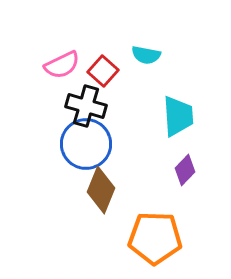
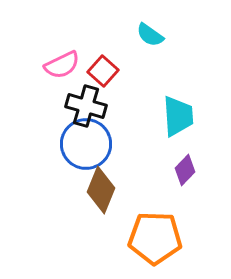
cyan semicircle: moved 4 px right, 20 px up; rotated 24 degrees clockwise
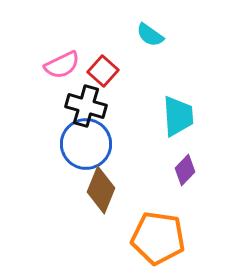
orange pentagon: moved 3 px right; rotated 6 degrees clockwise
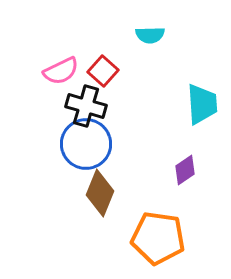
cyan semicircle: rotated 36 degrees counterclockwise
pink semicircle: moved 1 px left, 6 px down
cyan trapezoid: moved 24 px right, 12 px up
purple diamond: rotated 12 degrees clockwise
brown diamond: moved 1 px left, 3 px down
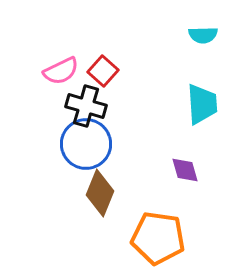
cyan semicircle: moved 53 px right
purple diamond: rotated 72 degrees counterclockwise
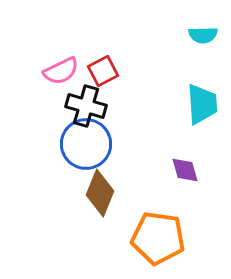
red square: rotated 20 degrees clockwise
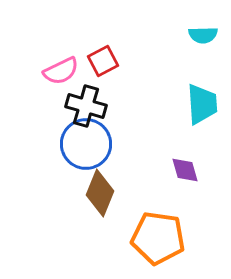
red square: moved 10 px up
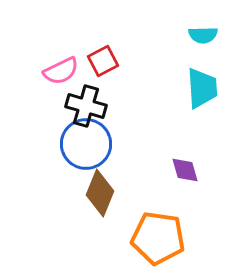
cyan trapezoid: moved 16 px up
